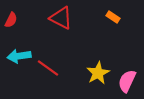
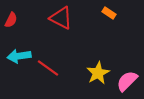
orange rectangle: moved 4 px left, 4 px up
pink semicircle: rotated 20 degrees clockwise
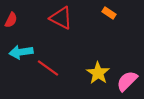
cyan arrow: moved 2 px right, 4 px up
yellow star: rotated 10 degrees counterclockwise
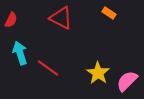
cyan arrow: moved 1 px left, 1 px down; rotated 80 degrees clockwise
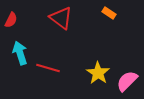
red triangle: rotated 10 degrees clockwise
red line: rotated 20 degrees counterclockwise
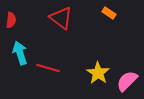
red semicircle: rotated 21 degrees counterclockwise
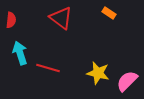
yellow star: rotated 20 degrees counterclockwise
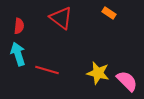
red semicircle: moved 8 px right, 6 px down
cyan arrow: moved 2 px left, 1 px down
red line: moved 1 px left, 2 px down
pink semicircle: rotated 90 degrees clockwise
